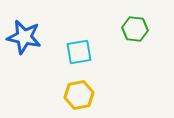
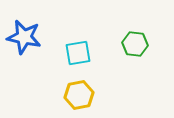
green hexagon: moved 15 px down
cyan square: moved 1 px left, 1 px down
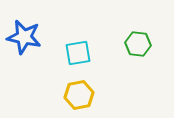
green hexagon: moved 3 px right
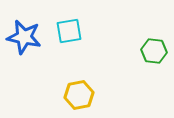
green hexagon: moved 16 px right, 7 px down
cyan square: moved 9 px left, 22 px up
